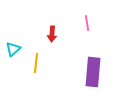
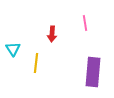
pink line: moved 2 px left
cyan triangle: rotated 21 degrees counterclockwise
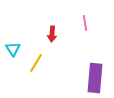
yellow line: rotated 24 degrees clockwise
purple rectangle: moved 2 px right, 6 px down
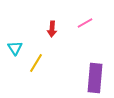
pink line: rotated 70 degrees clockwise
red arrow: moved 5 px up
cyan triangle: moved 2 px right, 1 px up
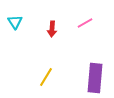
cyan triangle: moved 26 px up
yellow line: moved 10 px right, 14 px down
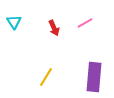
cyan triangle: moved 1 px left
red arrow: moved 2 px right, 1 px up; rotated 28 degrees counterclockwise
purple rectangle: moved 1 px left, 1 px up
